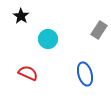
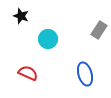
black star: rotated 14 degrees counterclockwise
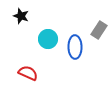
blue ellipse: moved 10 px left, 27 px up; rotated 15 degrees clockwise
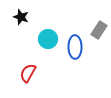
black star: moved 1 px down
red semicircle: rotated 84 degrees counterclockwise
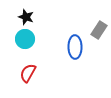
black star: moved 5 px right
cyan circle: moved 23 px left
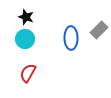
gray rectangle: rotated 12 degrees clockwise
blue ellipse: moved 4 px left, 9 px up
